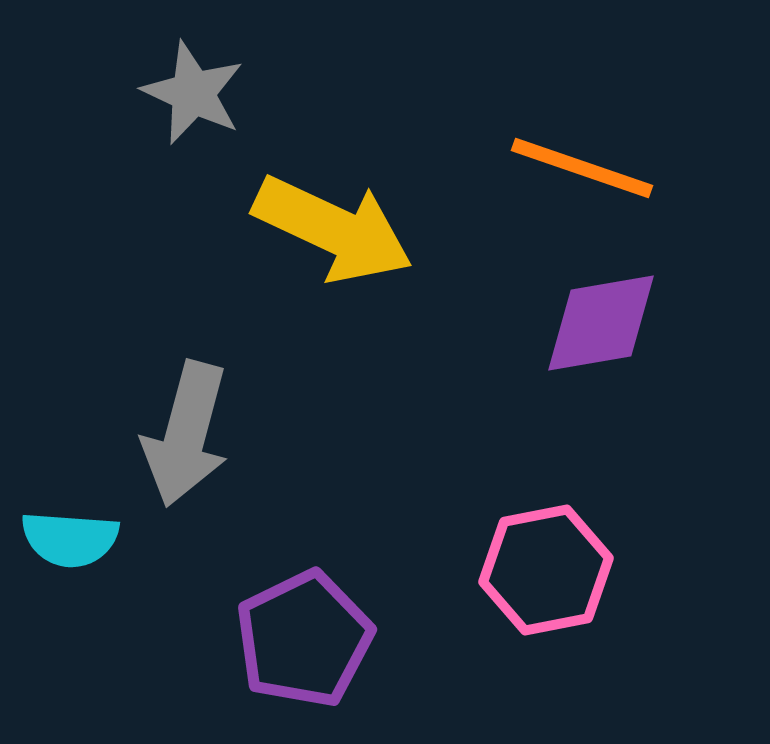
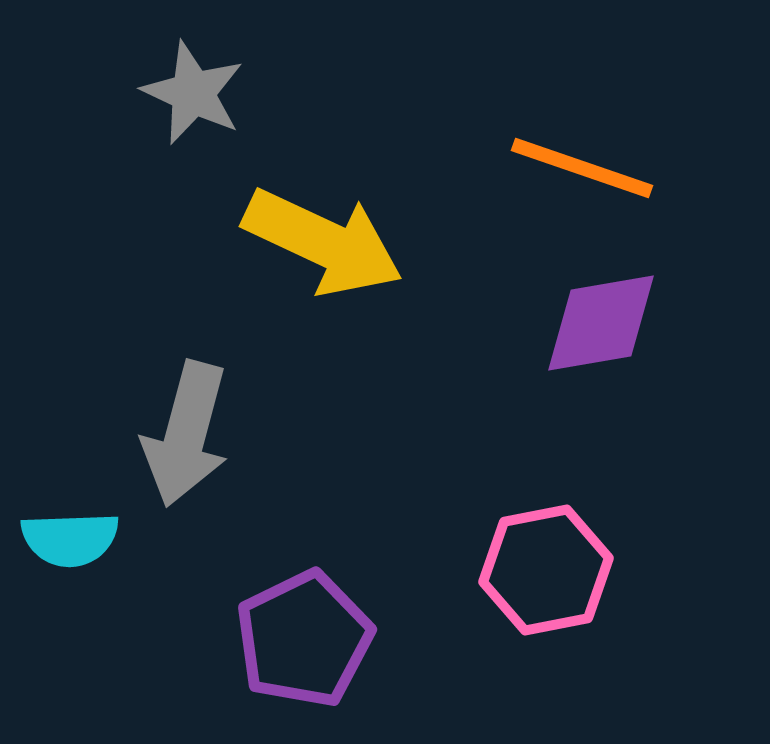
yellow arrow: moved 10 px left, 13 px down
cyan semicircle: rotated 6 degrees counterclockwise
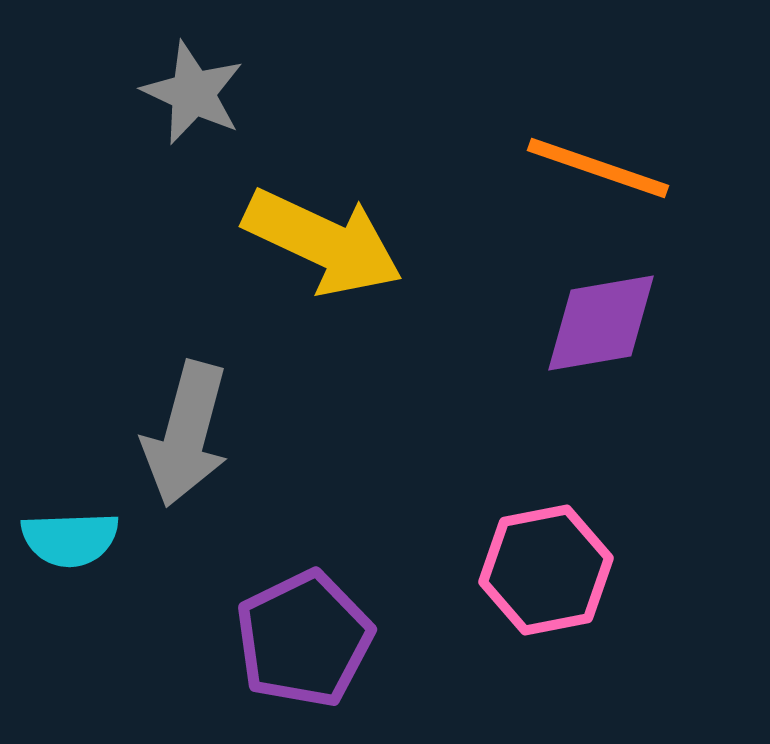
orange line: moved 16 px right
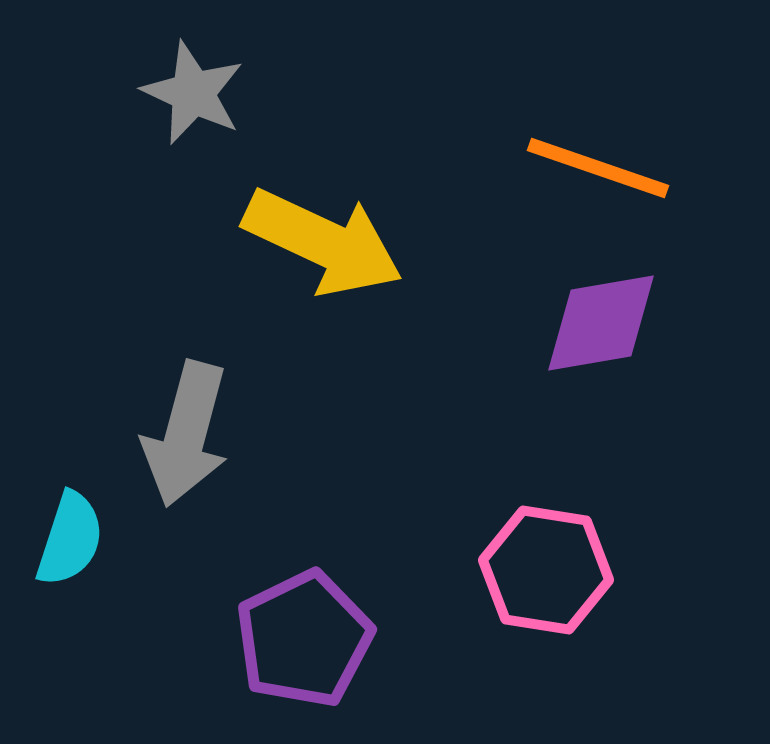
cyan semicircle: rotated 70 degrees counterclockwise
pink hexagon: rotated 20 degrees clockwise
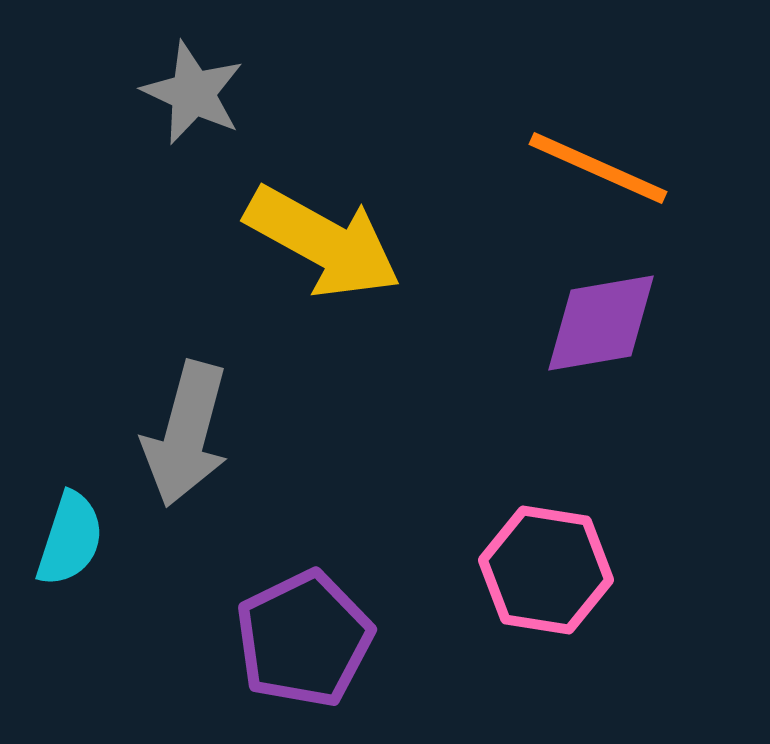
orange line: rotated 5 degrees clockwise
yellow arrow: rotated 4 degrees clockwise
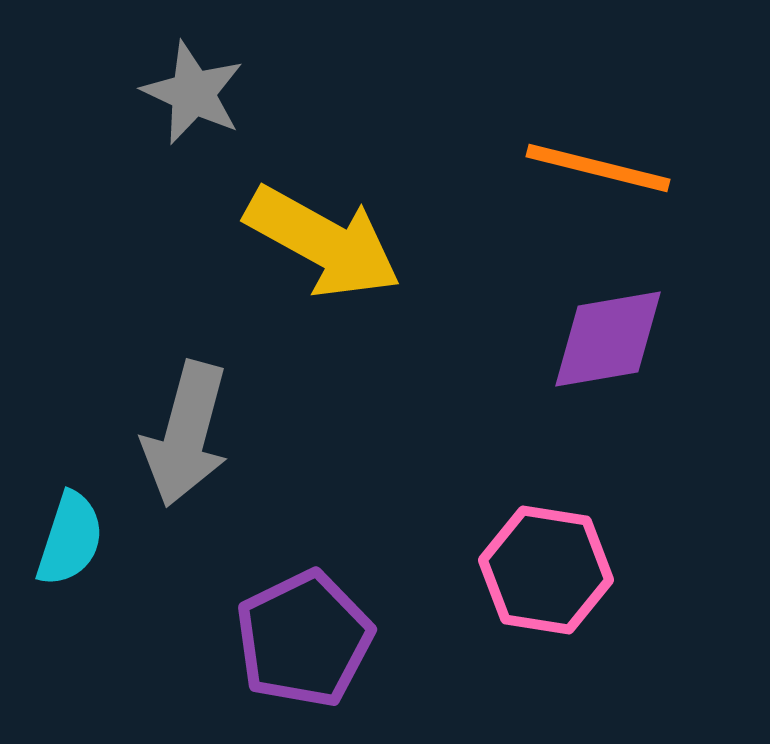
orange line: rotated 10 degrees counterclockwise
purple diamond: moved 7 px right, 16 px down
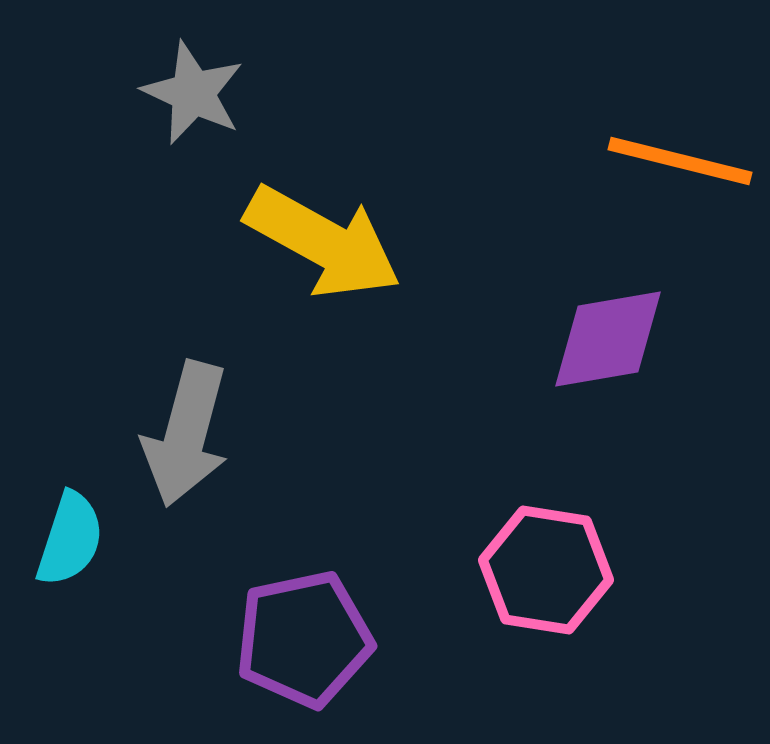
orange line: moved 82 px right, 7 px up
purple pentagon: rotated 14 degrees clockwise
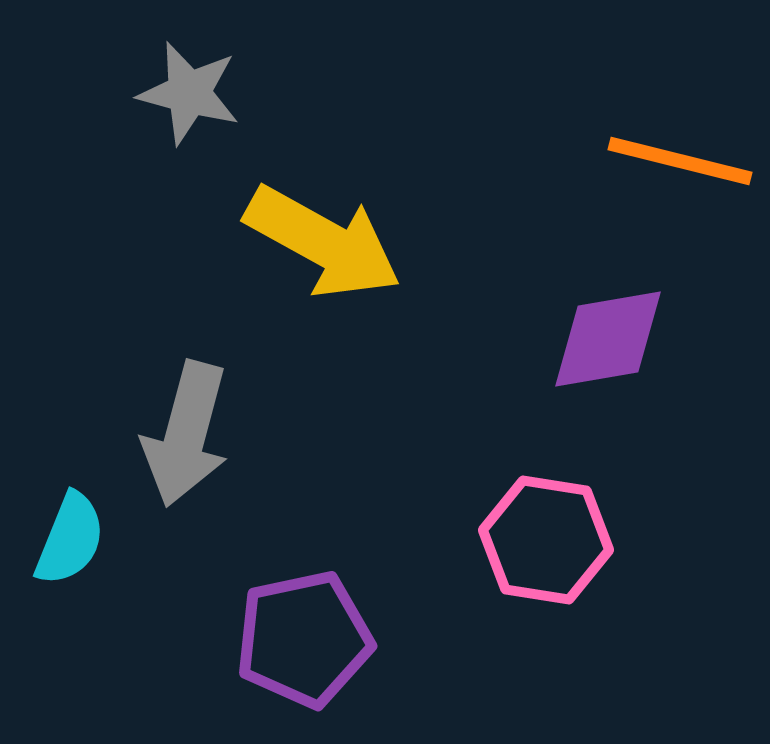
gray star: moved 4 px left; rotated 10 degrees counterclockwise
cyan semicircle: rotated 4 degrees clockwise
pink hexagon: moved 30 px up
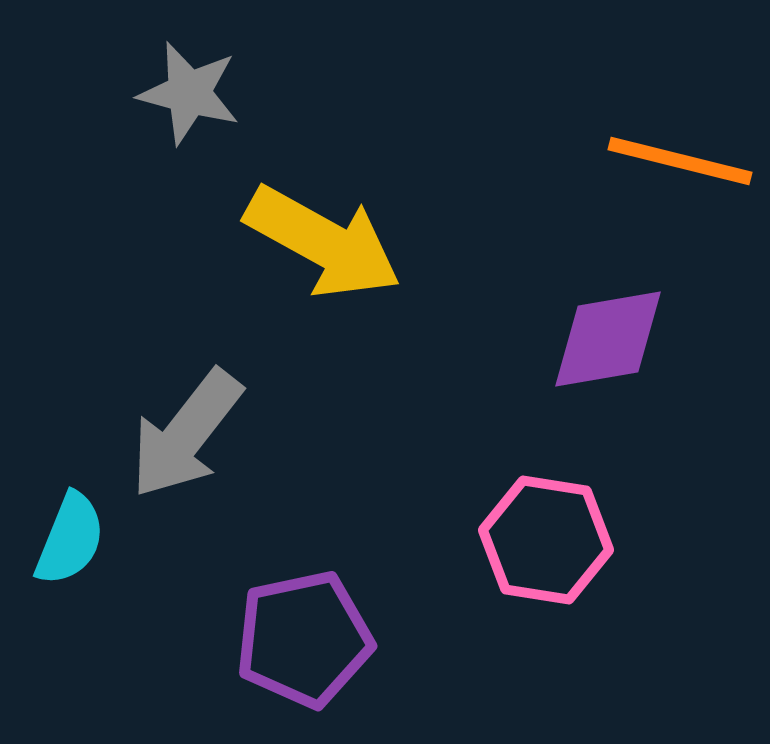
gray arrow: rotated 23 degrees clockwise
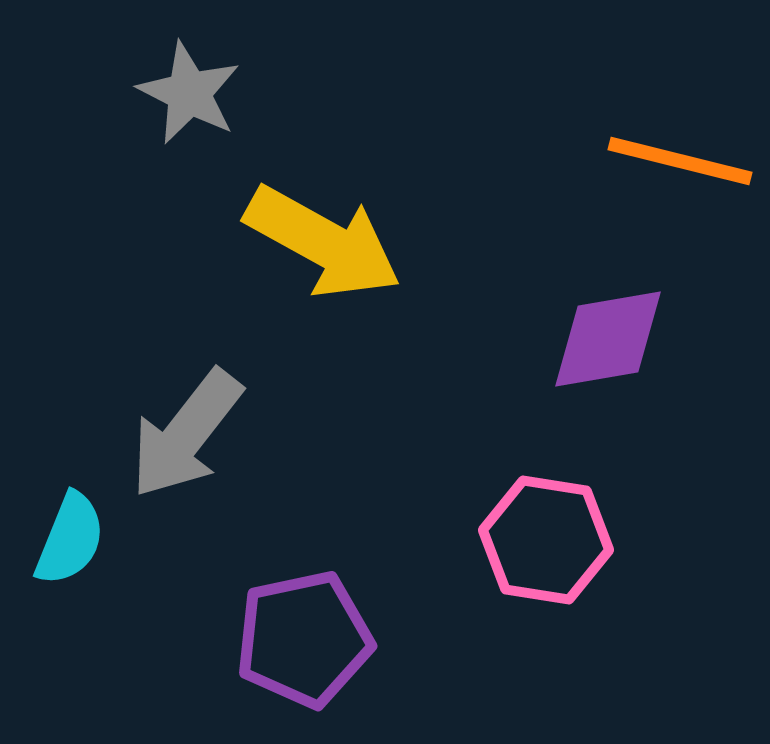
gray star: rotated 12 degrees clockwise
